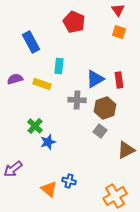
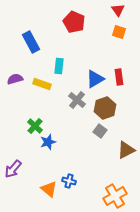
red rectangle: moved 3 px up
gray cross: rotated 36 degrees clockwise
purple arrow: rotated 12 degrees counterclockwise
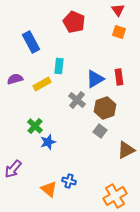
yellow rectangle: rotated 48 degrees counterclockwise
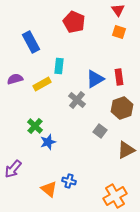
brown hexagon: moved 17 px right
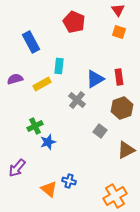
green cross: rotated 21 degrees clockwise
purple arrow: moved 4 px right, 1 px up
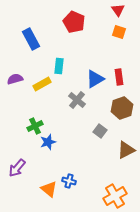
blue rectangle: moved 3 px up
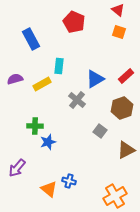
red triangle: rotated 16 degrees counterclockwise
red rectangle: moved 7 px right, 1 px up; rotated 56 degrees clockwise
green cross: rotated 28 degrees clockwise
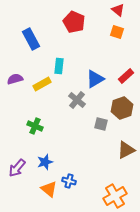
orange square: moved 2 px left
green cross: rotated 21 degrees clockwise
gray square: moved 1 px right, 7 px up; rotated 24 degrees counterclockwise
blue star: moved 3 px left, 20 px down
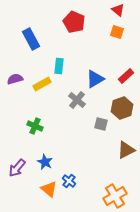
blue star: rotated 28 degrees counterclockwise
blue cross: rotated 24 degrees clockwise
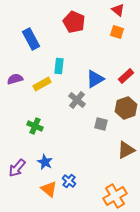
brown hexagon: moved 4 px right
